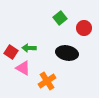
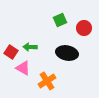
green square: moved 2 px down; rotated 16 degrees clockwise
green arrow: moved 1 px right, 1 px up
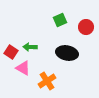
red circle: moved 2 px right, 1 px up
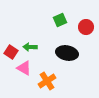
pink triangle: moved 1 px right
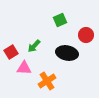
red circle: moved 8 px down
green arrow: moved 4 px right, 1 px up; rotated 48 degrees counterclockwise
red square: rotated 24 degrees clockwise
pink triangle: rotated 28 degrees counterclockwise
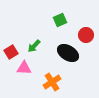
black ellipse: moved 1 px right; rotated 20 degrees clockwise
orange cross: moved 5 px right, 1 px down
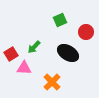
red circle: moved 3 px up
green arrow: moved 1 px down
red square: moved 2 px down
orange cross: rotated 12 degrees counterclockwise
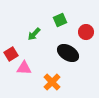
green arrow: moved 13 px up
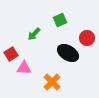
red circle: moved 1 px right, 6 px down
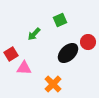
red circle: moved 1 px right, 4 px down
black ellipse: rotated 75 degrees counterclockwise
orange cross: moved 1 px right, 2 px down
